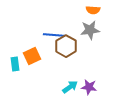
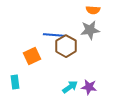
cyan rectangle: moved 18 px down
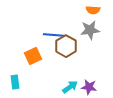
orange square: moved 1 px right
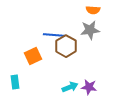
cyan arrow: rotated 14 degrees clockwise
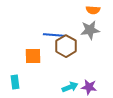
orange square: rotated 24 degrees clockwise
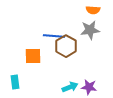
blue line: moved 1 px down
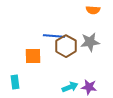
gray star: moved 12 px down
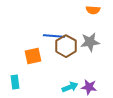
orange square: rotated 12 degrees counterclockwise
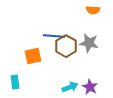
gray star: moved 1 px left, 1 px down; rotated 18 degrees clockwise
purple star: moved 1 px right; rotated 21 degrees clockwise
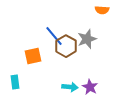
orange semicircle: moved 9 px right
blue line: rotated 45 degrees clockwise
gray star: moved 2 px left, 4 px up; rotated 30 degrees counterclockwise
cyan arrow: rotated 28 degrees clockwise
